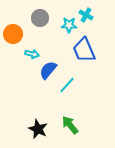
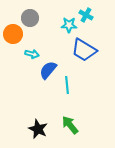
gray circle: moved 10 px left
blue trapezoid: rotated 36 degrees counterclockwise
cyan line: rotated 48 degrees counterclockwise
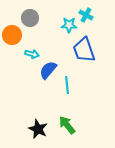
orange circle: moved 1 px left, 1 px down
blue trapezoid: rotated 40 degrees clockwise
green arrow: moved 3 px left
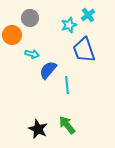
cyan cross: moved 2 px right; rotated 24 degrees clockwise
cyan star: rotated 21 degrees counterclockwise
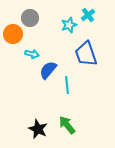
orange circle: moved 1 px right, 1 px up
blue trapezoid: moved 2 px right, 4 px down
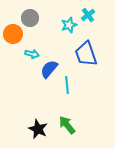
blue semicircle: moved 1 px right, 1 px up
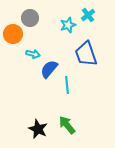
cyan star: moved 1 px left
cyan arrow: moved 1 px right
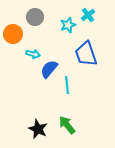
gray circle: moved 5 px right, 1 px up
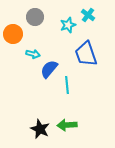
cyan cross: rotated 16 degrees counterclockwise
green arrow: rotated 54 degrees counterclockwise
black star: moved 2 px right
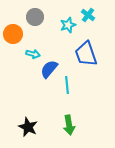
green arrow: moved 2 px right; rotated 96 degrees counterclockwise
black star: moved 12 px left, 2 px up
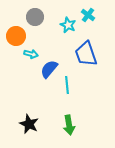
cyan star: rotated 28 degrees counterclockwise
orange circle: moved 3 px right, 2 px down
cyan arrow: moved 2 px left
black star: moved 1 px right, 3 px up
